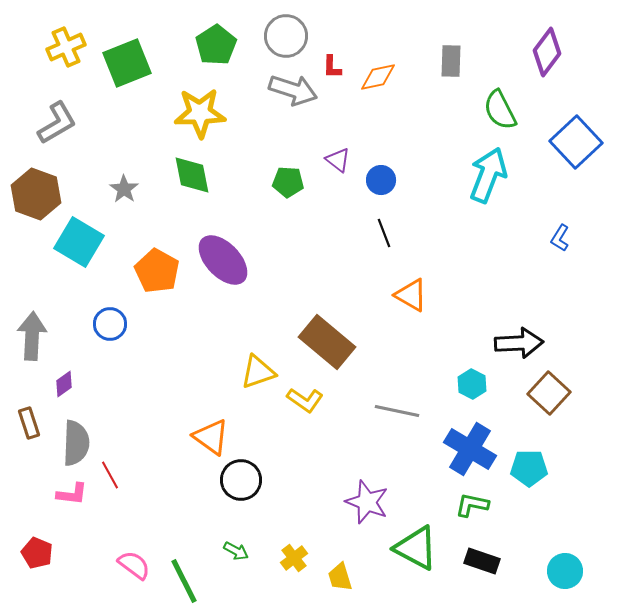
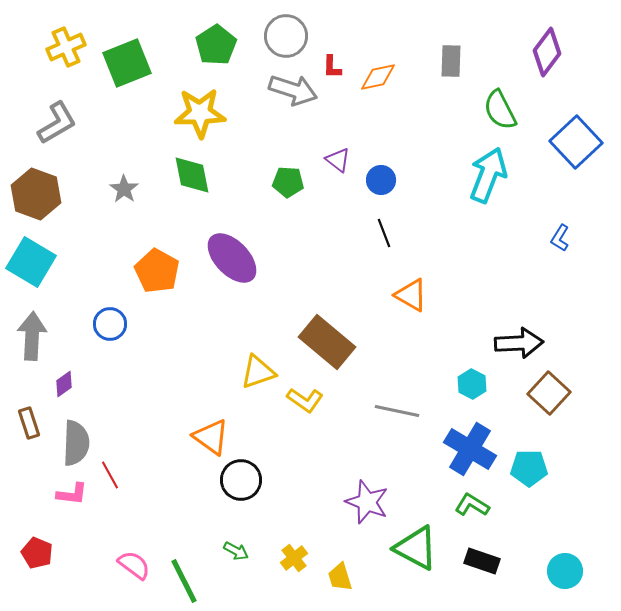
cyan square at (79, 242): moved 48 px left, 20 px down
purple ellipse at (223, 260): moved 9 px right, 2 px up
green L-shape at (472, 505): rotated 20 degrees clockwise
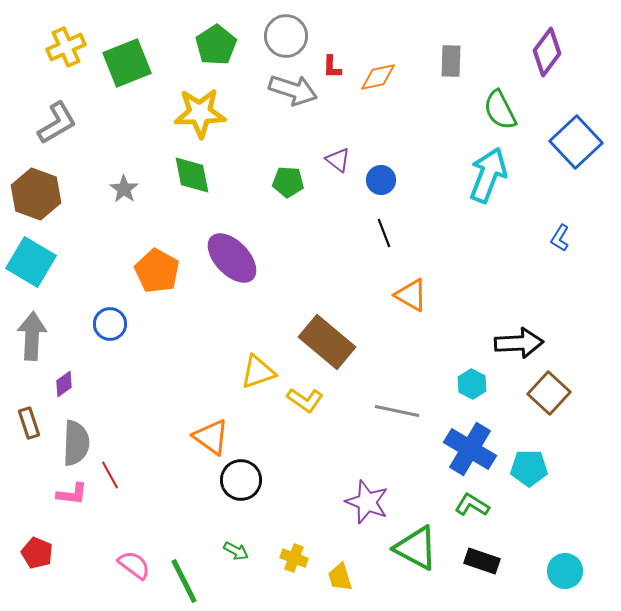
yellow cross at (294, 558): rotated 32 degrees counterclockwise
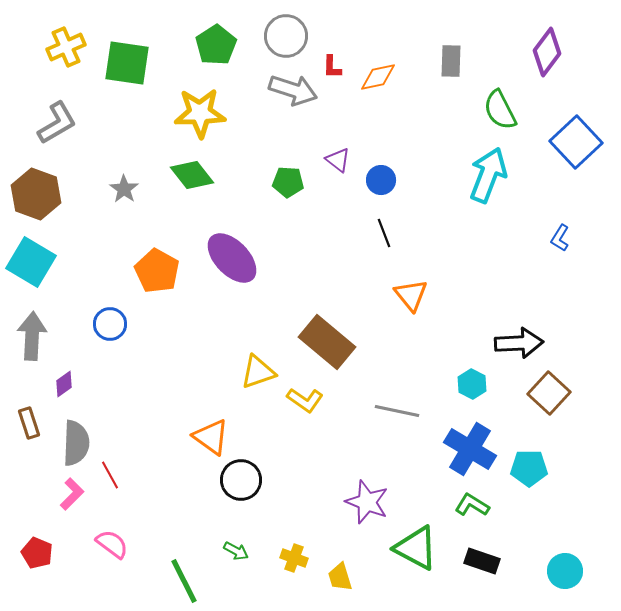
green square at (127, 63): rotated 30 degrees clockwise
green diamond at (192, 175): rotated 27 degrees counterclockwise
orange triangle at (411, 295): rotated 21 degrees clockwise
pink L-shape at (72, 494): rotated 52 degrees counterclockwise
pink semicircle at (134, 565): moved 22 px left, 21 px up
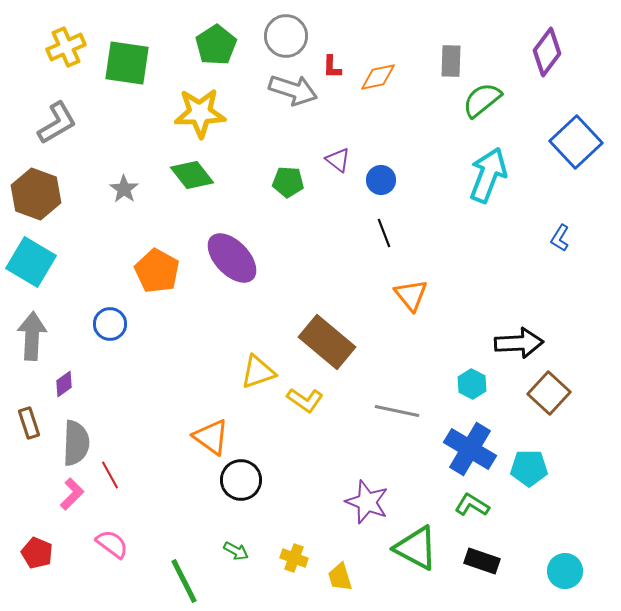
green semicircle at (500, 110): moved 18 px left, 10 px up; rotated 78 degrees clockwise
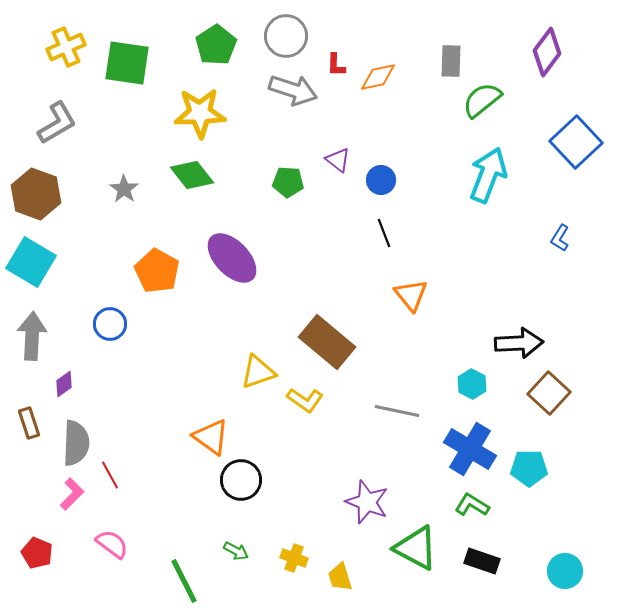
red L-shape at (332, 67): moved 4 px right, 2 px up
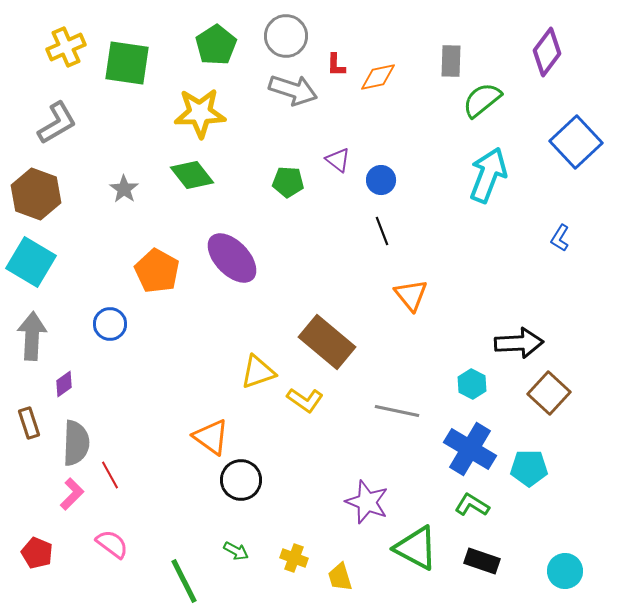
black line at (384, 233): moved 2 px left, 2 px up
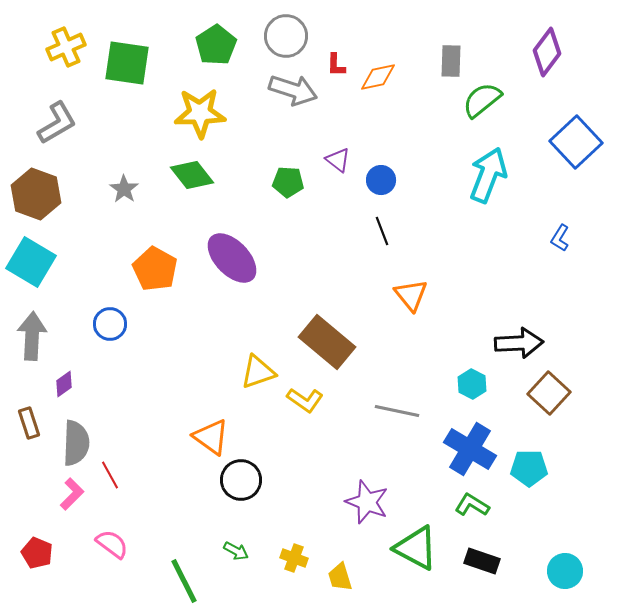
orange pentagon at (157, 271): moved 2 px left, 2 px up
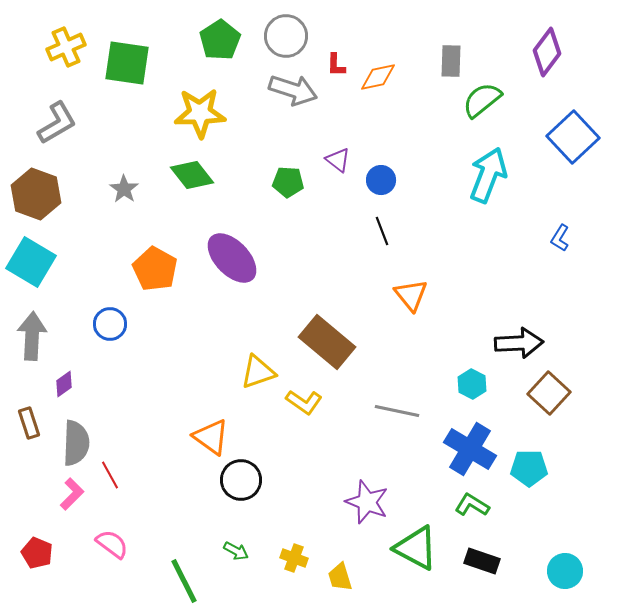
green pentagon at (216, 45): moved 4 px right, 5 px up
blue square at (576, 142): moved 3 px left, 5 px up
yellow L-shape at (305, 400): moved 1 px left, 2 px down
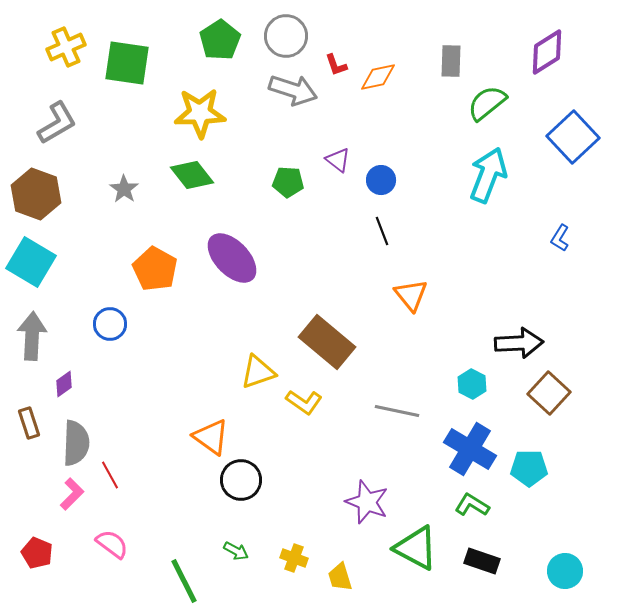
purple diamond at (547, 52): rotated 21 degrees clockwise
red L-shape at (336, 65): rotated 20 degrees counterclockwise
green semicircle at (482, 100): moved 5 px right, 3 px down
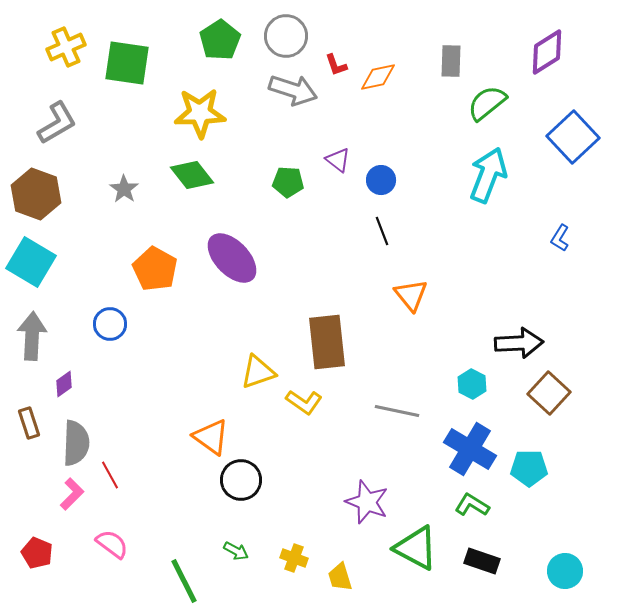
brown rectangle at (327, 342): rotated 44 degrees clockwise
